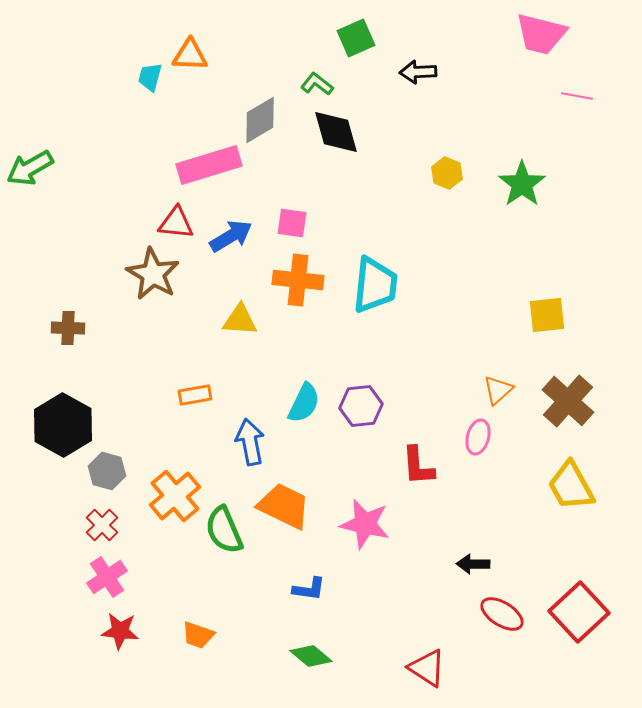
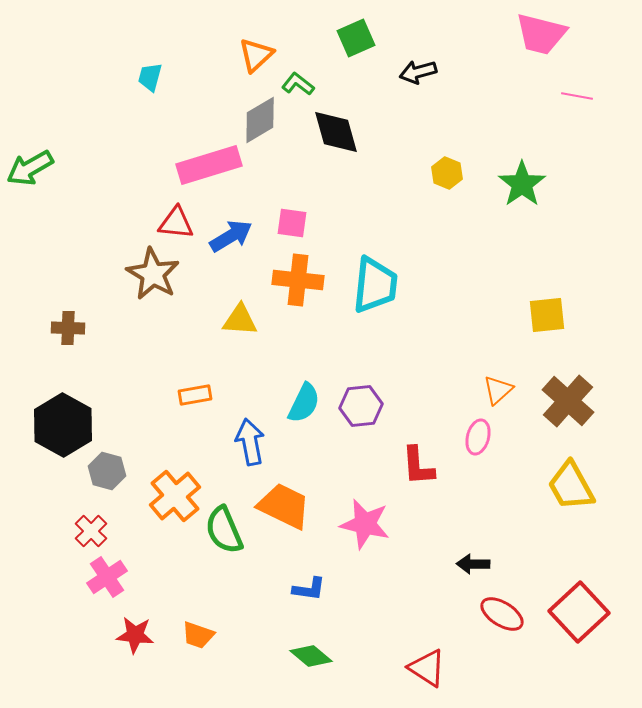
orange triangle at (190, 55): moved 66 px right; rotated 45 degrees counterclockwise
black arrow at (418, 72): rotated 12 degrees counterclockwise
green L-shape at (317, 84): moved 19 px left
red cross at (102, 525): moved 11 px left, 6 px down
red star at (120, 631): moved 15 px right, 4 px down
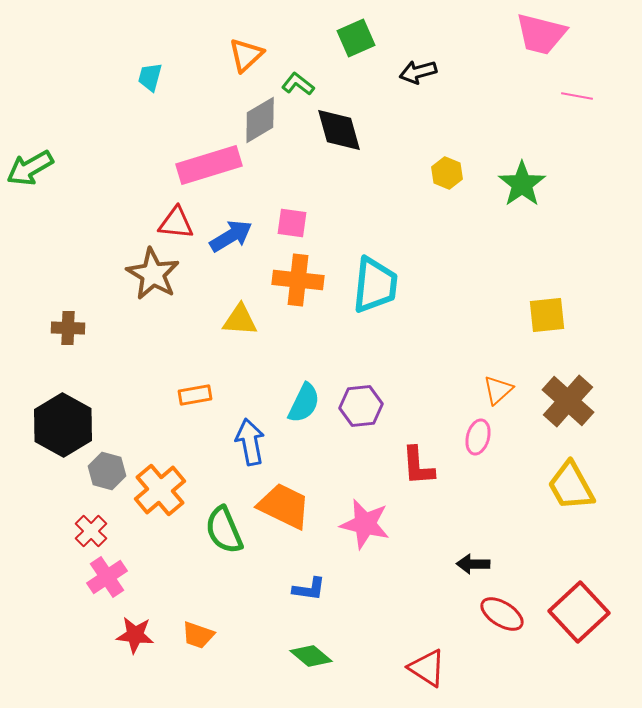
orange triangle at (256, 55): moved 10 px left
black diamond at (336, 132): moved 3 px right, 2 px up
orange cross at (175, 496): moved 15 px left, 6 px up
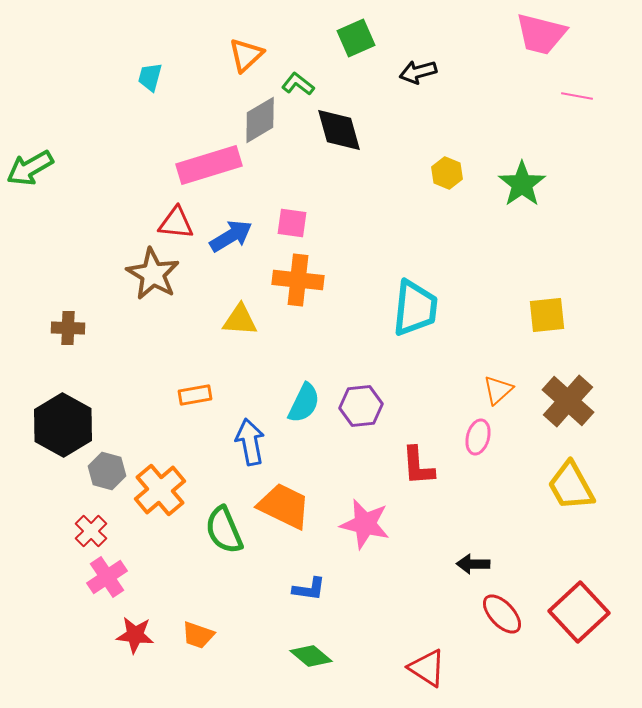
cyan trapezoid at (375, 285): moved 40 px right, 23 px down
red ellipse at (502, 614): rotated 15 degrees clockwise
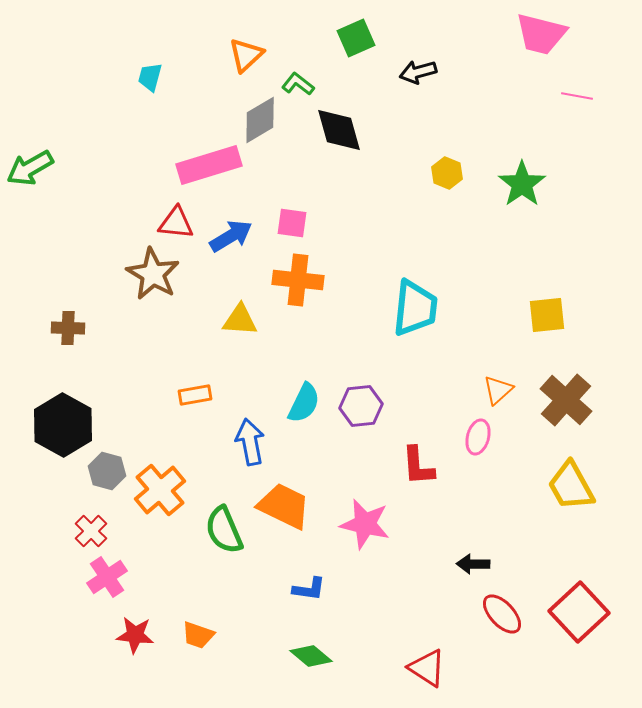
brown cross at (568, 401): moved 2 px left, 1 px up
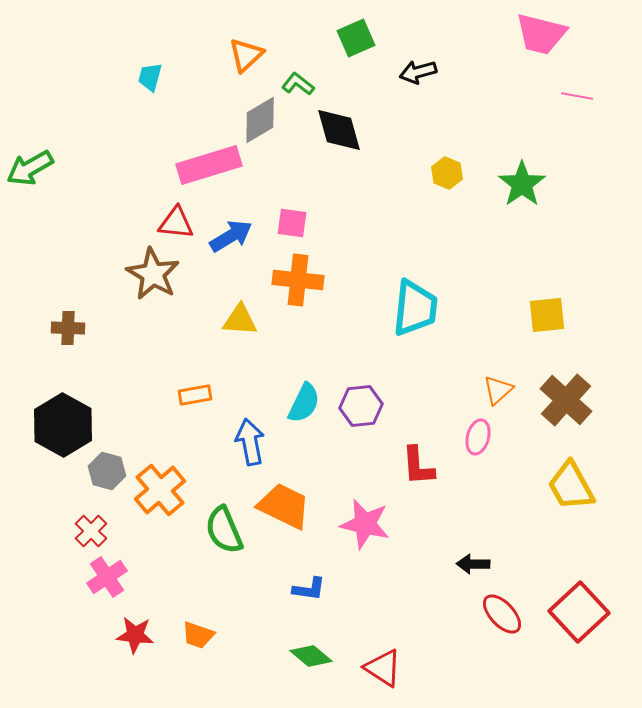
red triangle at (427, 668): moved 44 px left
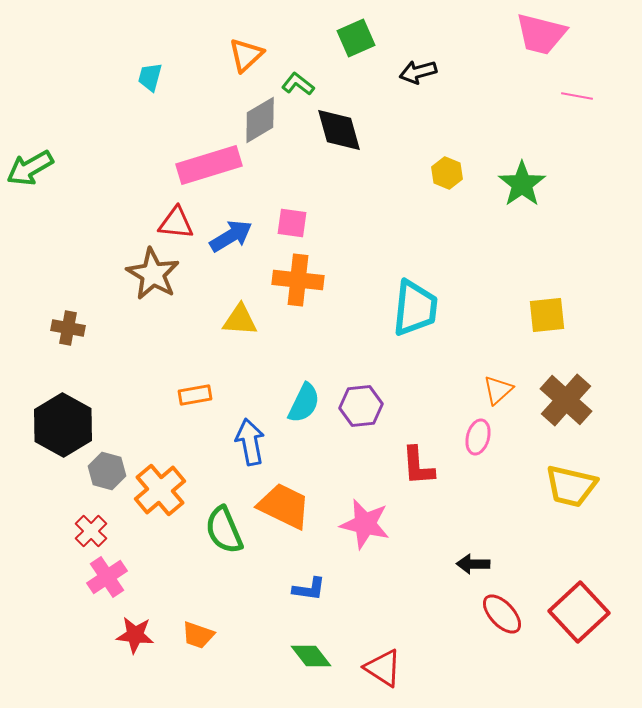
brown cross at (68, 328): rotated 8 degrees clockwise
yellow trapezoid at (571, 486): rotated 48 degrees counterclockwise
green diamond at (311, 656): rotated 12 degrees clockwise
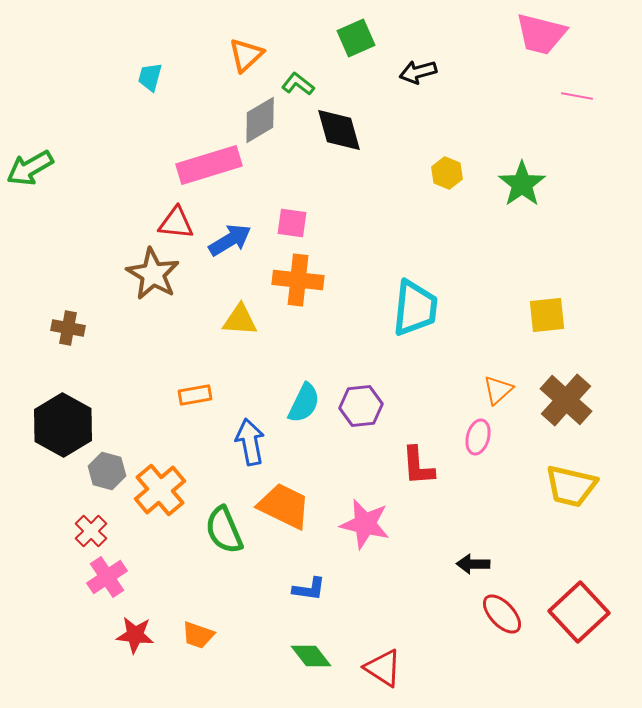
blue arrow at (231, 236): moved 1 px left, 4 px down
